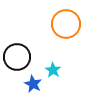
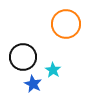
black circle: moved 6 px right
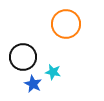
cyan star: moved 2 px down; rotated 21 degrees counterclockwise
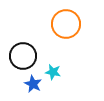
black circle: moved 1 px up
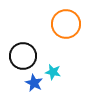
blue star: moved 1 px right, 1 px up
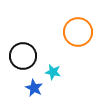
orange circle: moved 12 px right, 8 px down
blue star: moved 5 px down
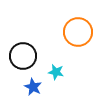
cyan star: moved 3 px right
blue star: moved 1 px left, 1 px up
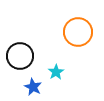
black circle: moved 3 px left
cyan star: rotated 28 degrees clockwise
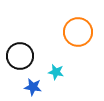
cyan star: rotated 28 degrees counterclockwise
blue star: rotated 18 degrees counterclockwise
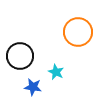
cyan star: rotated 14 degrees clockwise
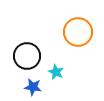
black circle: moved 7 px right
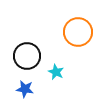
blue star: moved 8 px left, 2 px down
